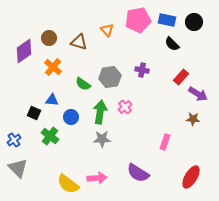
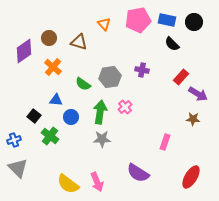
orange triangle: moved 3 px left, 6 px up
blue triangle: moved 4 px right
black square: moved 3 px down; rotated 16 degrees clockwise
blue cross: rotated 16 degrees clockwise
pink arrow: moved 4 px down; rotated 72 degrees clockwise
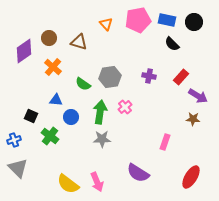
orange triangle: moved 2 px right
purple cross: moved 7 px right, 6 px down
purple arrow: moved 2 px down
black square: moved 3 px left; rotated 16 degrees counterclockwise
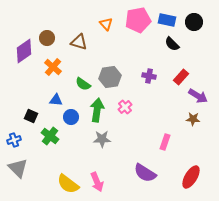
brown circle: moved 2 px left
green arrow: moved 3 px left, 2 px up
purple semicircle: moved 7 px right
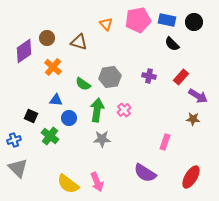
pink cross: moved 1 px left, 3 px down
blue circle: moved 2 px left, 1 px down
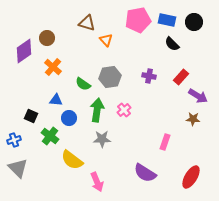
orange triangle: moved 16 px down
brown triangle: moved 8 px right, 19 px up
yellow semicircle: moved 4 px right, 24 px up
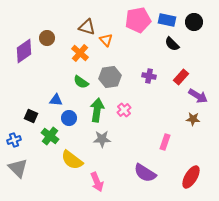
brown triangle: moved 4 px down
orange cross: moved 27 px right, 14 px up
green semicircle: moved 2 px left, 2 px up
